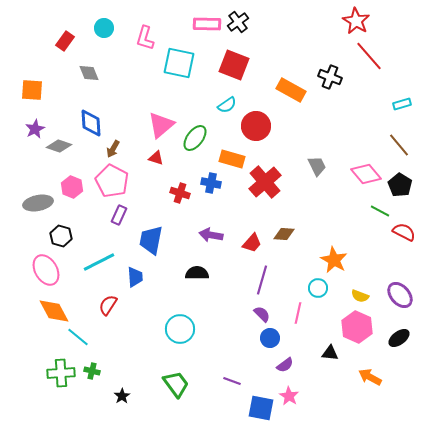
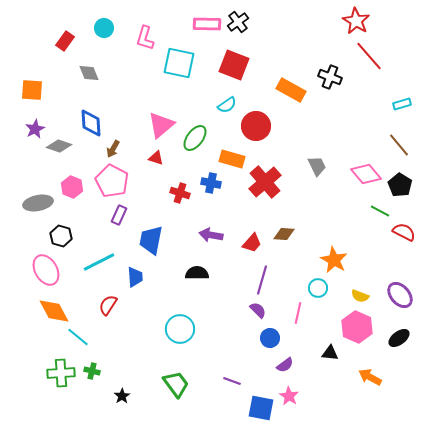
purple semicircle at (262, 314): moved 4 px left, 4 px up
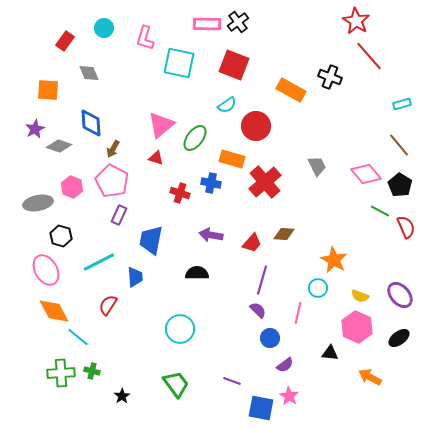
orange square at (32, 90): moved 16 px right
red semicircle at (404, 232): moved 2 px right, 5 px up; rotated 40 degrees clockwise
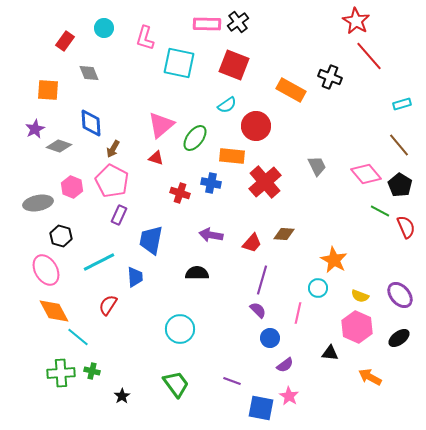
orange rectangle at (232, 159): moved 3 px up; rotated 10 degrees counterclockwise
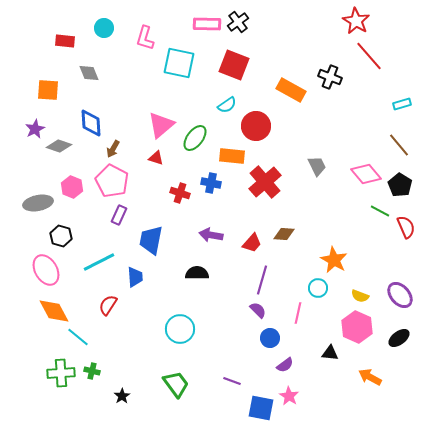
red rectangle at (65, 41): rotated 60 degrees clockwise
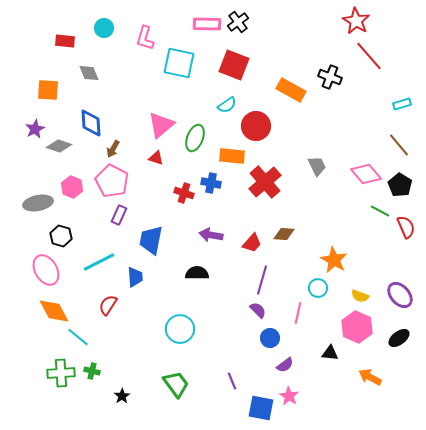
green ellipse at (195, 138): rotated 16 degrees counterclockwise
red cross at (180, 193): moved 4 px right
purple line at (232, 381): rotated 48 degrees clockwise
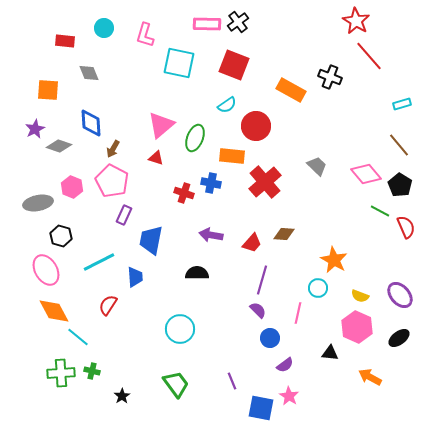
pink L-shape at (145, 38): moved 3 px up
gray trapezoid at (317, 166): rotated 20 degrees counterclockwise
purple rectangle at (119, 215): moved 5 px right
